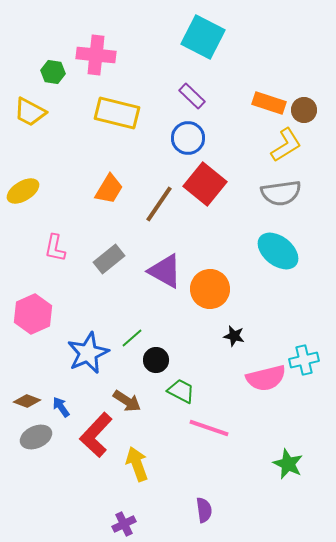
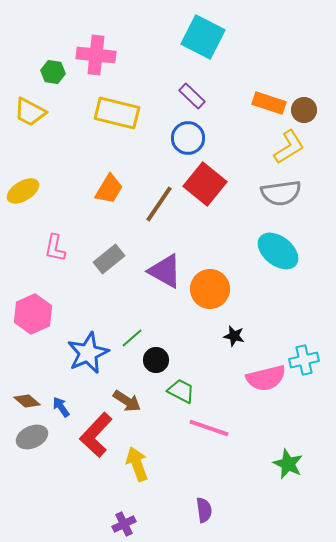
yellow L-shape: moved 3 px right, 2 px down
brown diamond: rotated 20 degrees clockwise
gray ellipse: moved 4 px left
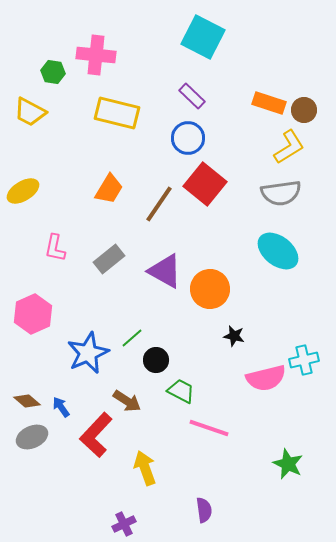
yellow arrow: moved 8 px right, 4 px down
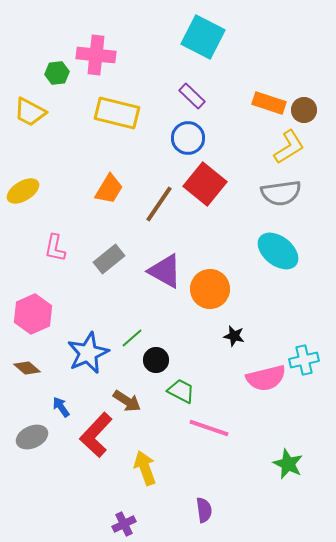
green hexagon: moved 4 px right, 1 px down; rotated 15 degrees counterclockwise
brown diamond: moved 33 px up
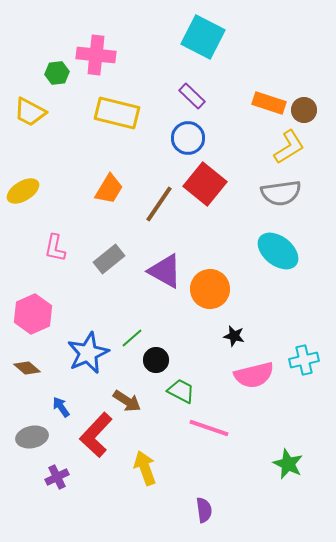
pink semicircle: moved 12 px left, 3 px up
gray ellipse: rotated 12 degrees clockwise
purple cross: moved 67 px left, 47 px up
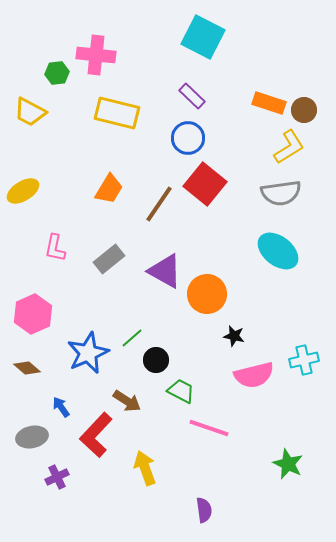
orange circle: moved 3 px left, 5 px down
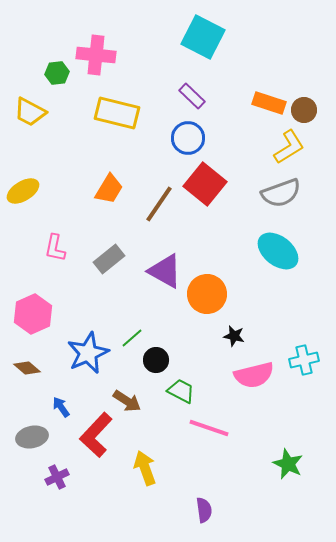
gray semicircle: rotated 12 degrees counterclockwise
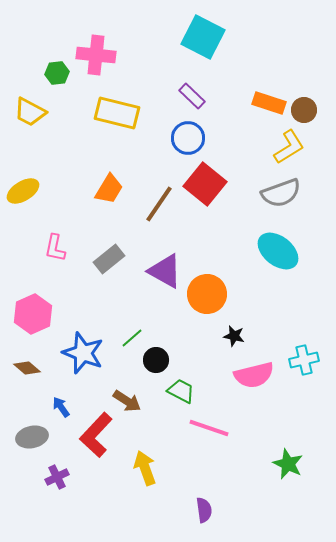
blue star: moved 5 px left; rotated 27 degrees counterclockwise
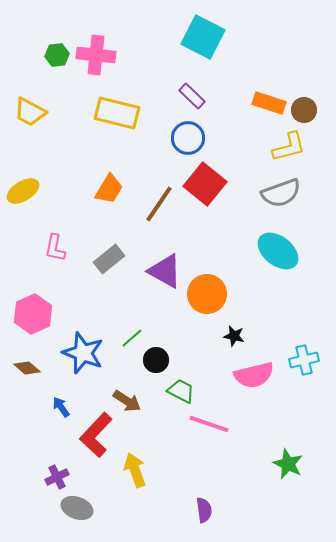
green hexagon: moved 18 px up
yellow L-shape: rotated 18 degrees clockwise
pink line: moved 4 px up
gray ellipse: moved 45 px right, 71 px down; rotated 32 degrees clockwise
yellow arrow: moved 10 px left, 2 px down
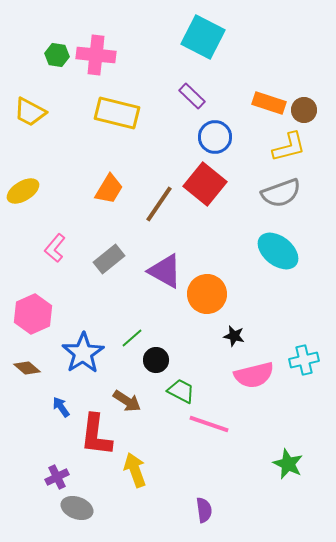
green hexagon: rotated 15 degrees clockwise
blue circle: moved 27 px right, 1 px up
pink L-shape: rotated 28 degrees clockwise
blue star: rotated 18 degrees clockwise
red L-shape: rotated 36 degrees counterclockwise
